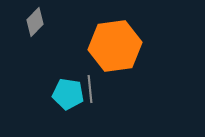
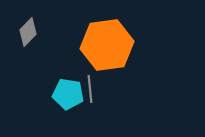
gray diamond: moved 7 px left, 10 px down
orange hexagon: moved 8 px left, 1 px up
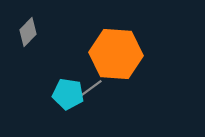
orange hexagon: moved 9 px right, 9 px down; rotated 12 degrees clockwise
gray line: rotated 60 degrees clockwise
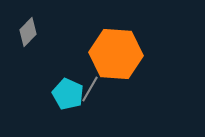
gray line: rotated 24 degrees counterclockwise
cyan pentagon: rotated 16 degrees clockwise
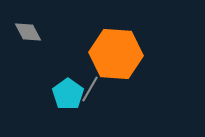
gray diamond: rotated 72 degrees counterclockwise
cyan pentagon: rotated 12 degrees clockwise
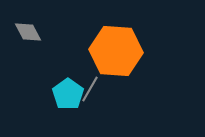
orange hexagon: moved 3 px up
